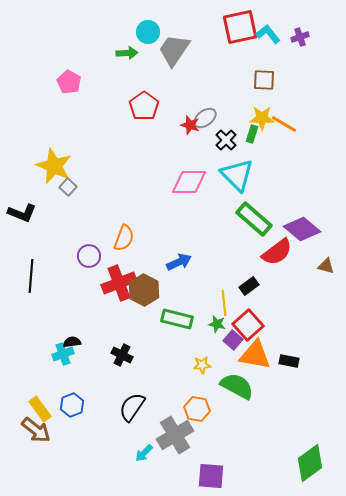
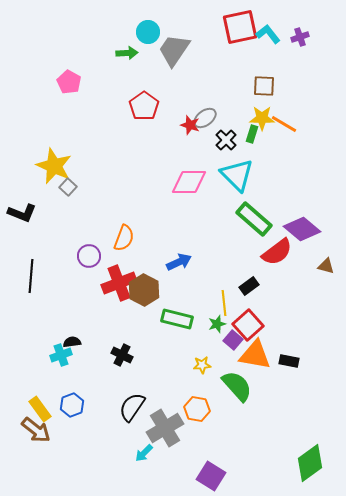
brown square at (264, 80): moved 6 px down
green star at (217, 324): rotated 30 degrees counterclockwise
cyan cross at (63, 354): moved 2 px left, 1 px down
green semicircle at (237, 386): rotated 20 degrees clockwise
gray cross at (175, 435): moved 10 px left, 7 px up
purple square at (211, 476): rotated 28 degrees clockwise
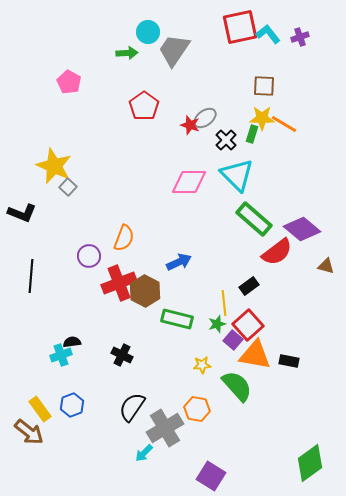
brown hexagon at (144, 290): moved 1 px right, 1 px down
brown arrow at (36, 430): moved 7 px left, 2 px down
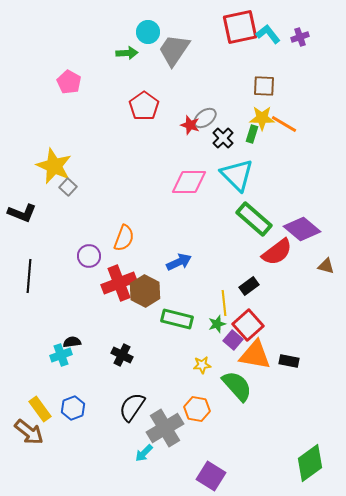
black cross at (226, 140): moved 3 px left, 2 px up
black line at (31, 276): moved 2 px left
blue hexagon at (72, 405): moved 1 px right, 3 px down
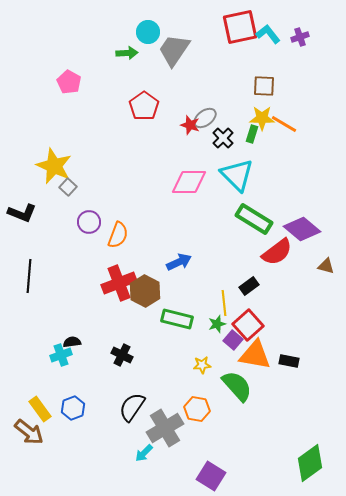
green rectangle at (254, 219): rotated 9 degrees counterclockwise
orange semicircle at (124, 238): moved 6 px left, 3 px up
purple circle at (89, 256): moved 34 px up
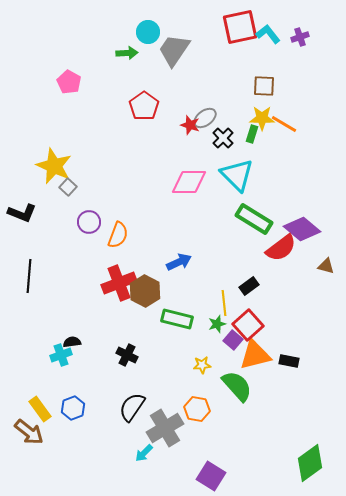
red semicircle at (277, 252): moved 4 px right, 4 px up
black cross at (122, 355): moved 5 px right
orange triangle at (255, 355): rotated 24 degrees counterclockwise
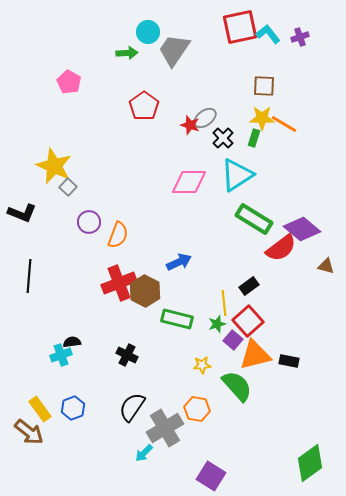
green rectangle at (252, 134): moved 2 px right, 4 px down
cyan triangle at (237, 175): rotated 42 degrees clockwise
red square at (248, 325): moved 4 px up
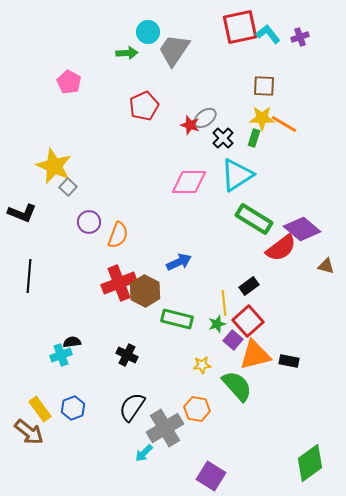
red pentagon at (144, 106): rotated 12 degrees clockwise
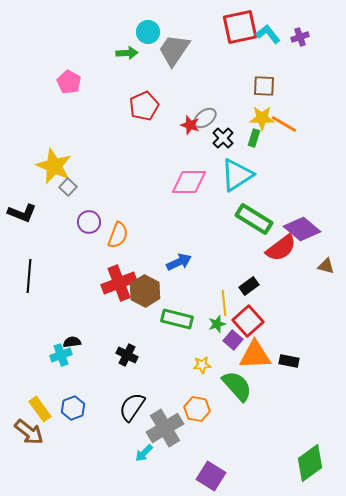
orange triangle at (255, 355): rotated 12 degrees clockwise
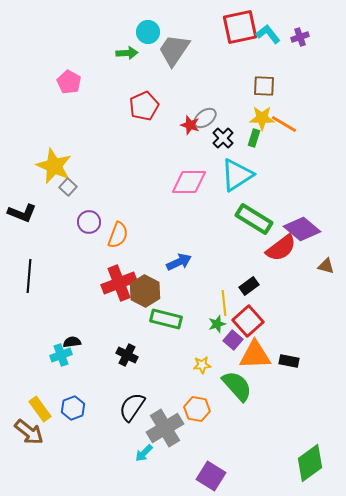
green rectangle at (177, 319): moved 11 px left
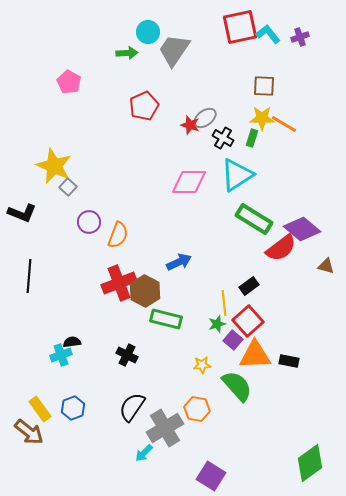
black cross at (223, 138): rotated 15 degrees counterclockwise
green rectangle at (254, 138): moved 2 px left
